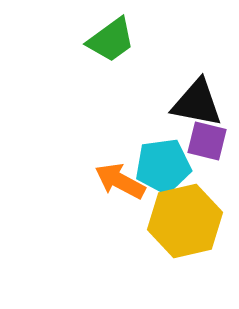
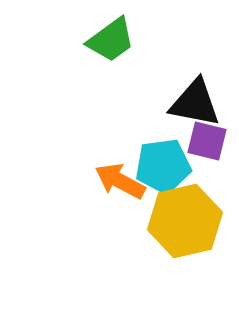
black triangle: moved 2 px left
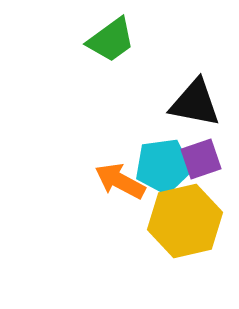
purple square: moved 6 px left, 18 px down; rotated 33 degrees counterclockwise
